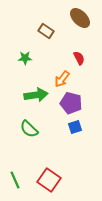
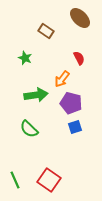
green star: rotated 24 degrees clockwise
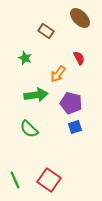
orange arrow: moved 4 px left, 5 px up
